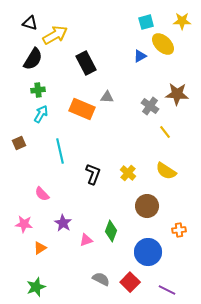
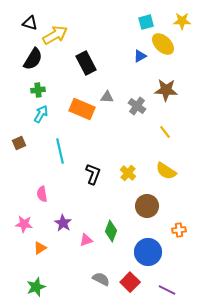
brown star: moved 11 px left, 4 px up
gray cross: moved 13 px left
pink semicircle: rotated 35 degrees clockwise
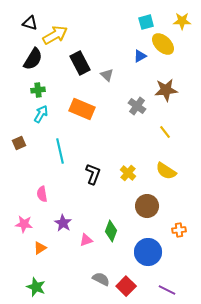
black rectangle: moved 6 px left
brown star: rotated 10 degrees counterclockwise
gray triangle: moved 22 px up; rotated 40 degrees clockwise
red square: moved 4 px left, 4 px down
green star: rotated 30 degrees counterclockwise
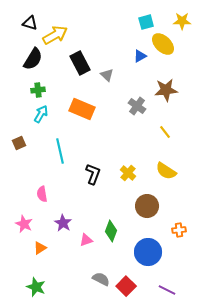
pink star: rotated 18 degrees clockwise
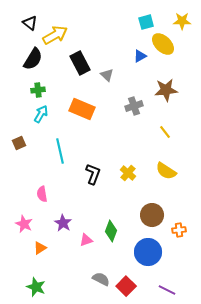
black triangle: rotated 21 degrees clockwise
gray cross: moved 3 px left; rotated 36 degrees clockwise
brown circle: moved 5 px right, 9 px down
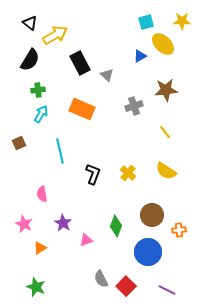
black semicircle: moved 3 px left, 1 px down
green diamond: moved 5 px right, 5 px up
gray semicircle: rotated 144 degrees counterclockwise
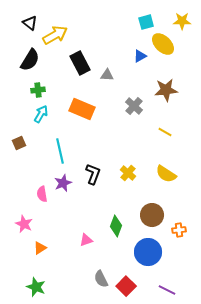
gray triangle: rotated 40 degrees counterclockwise
gray cross: rotated 30 degrees counterclockwise
yellow line: rotated 24 degrees counterclockwise
yellow semicircle: moved 3 px down
purple star: moved 40 px up; rotated 18 degrees clockwise
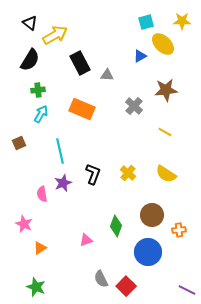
purple line: moved 20 px right
